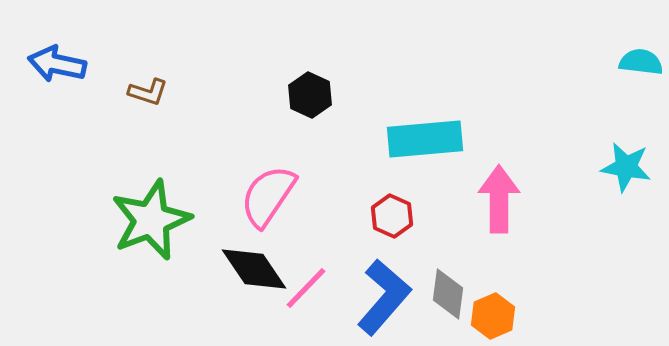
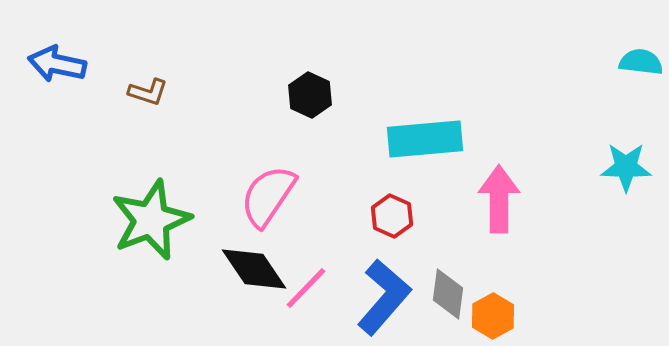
cyan star: rotated 9 degrees counterclockwise
orange hexagon: rotated 6 degrees counterclockwise
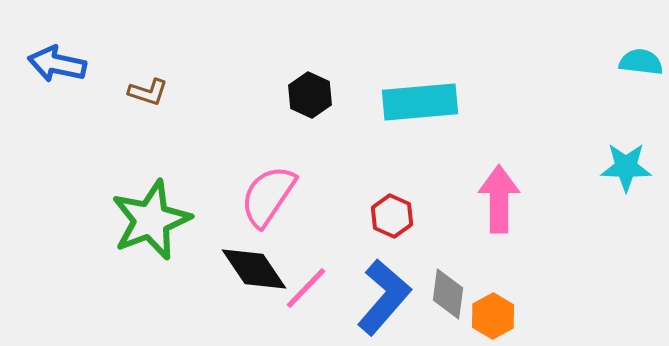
cyan rectangle: moved 5 px left, 37 px up
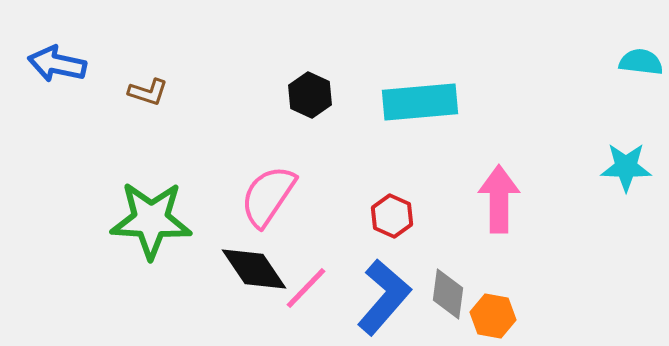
green star: rotated 24 degrees clockwise
orange hexagon: rotated 21 degrees counterclockwise
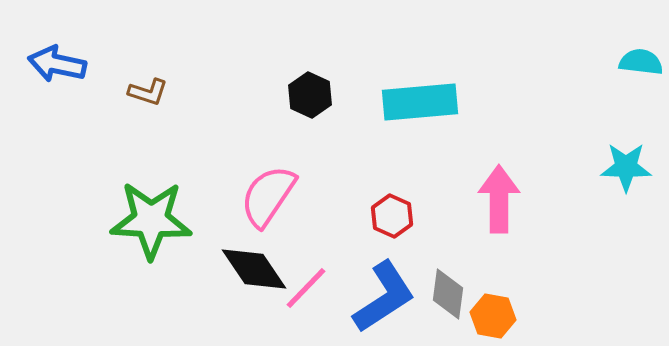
blue L-shape: rotated 16 degrees clockwise
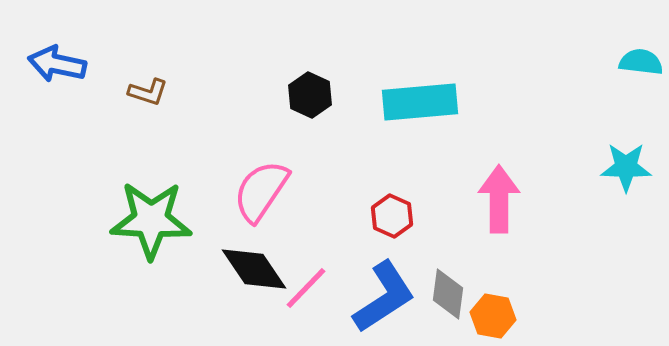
pink semicircle: moved 7 px left, 5 px up
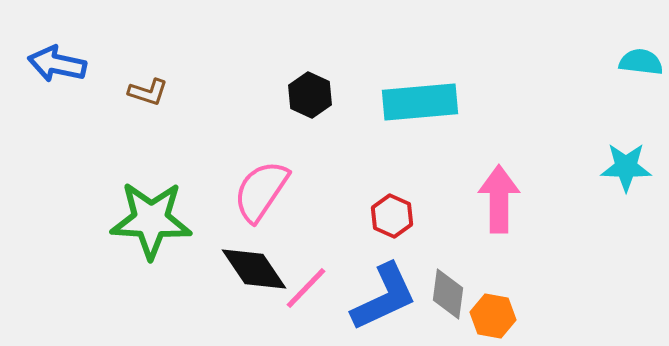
blue L-shape: rotated 8 degrees clockwise
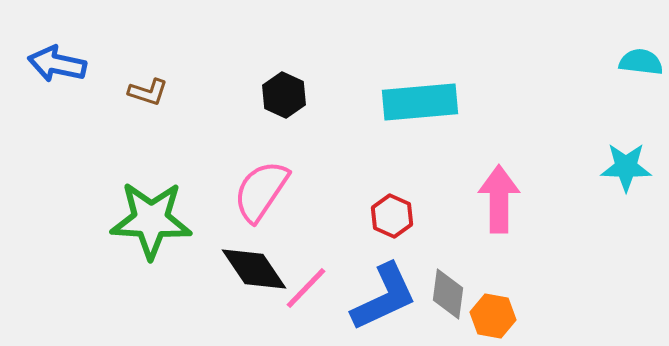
black hexagon: moved 26 px left
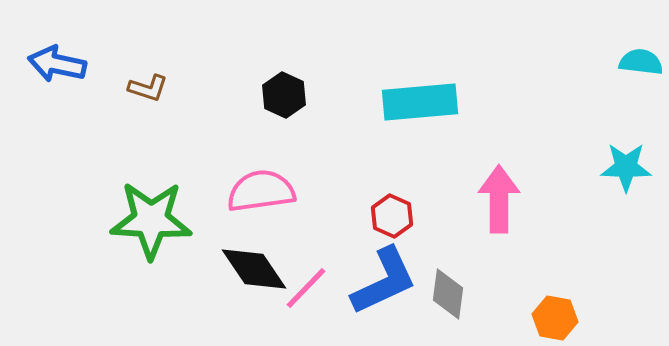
brown L-shape: moved 4 px up
pink semicircle: rotated 48 degrees clockwise
blue L-shape: moved 16 px up
orange hexagon: moved 62 px right, 2 px down
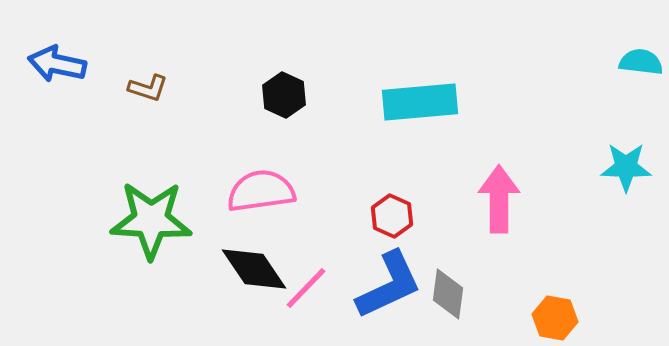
blue L-shape: moved 5 px right, 4 px down
